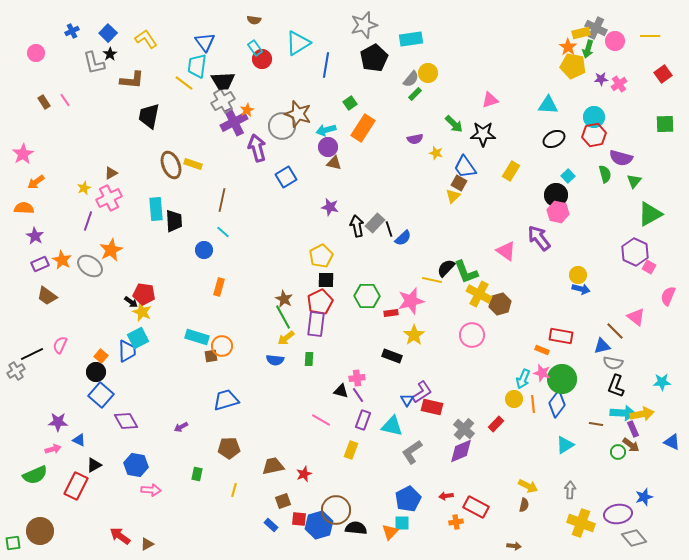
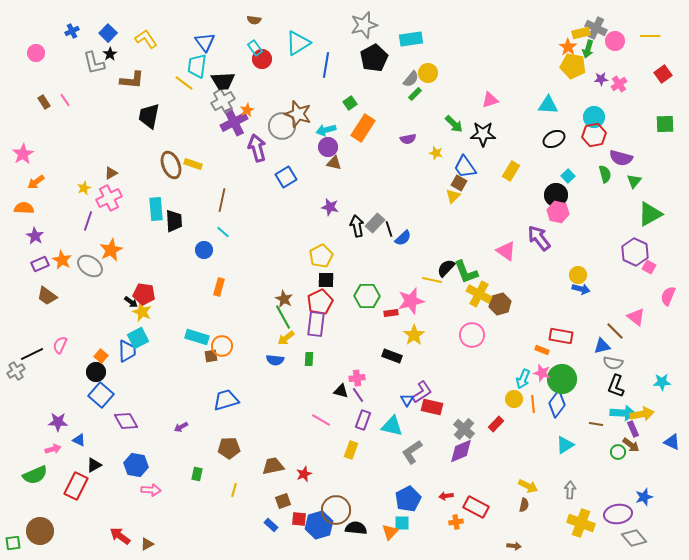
purple semicircle at (415, 139): moved 7 px left
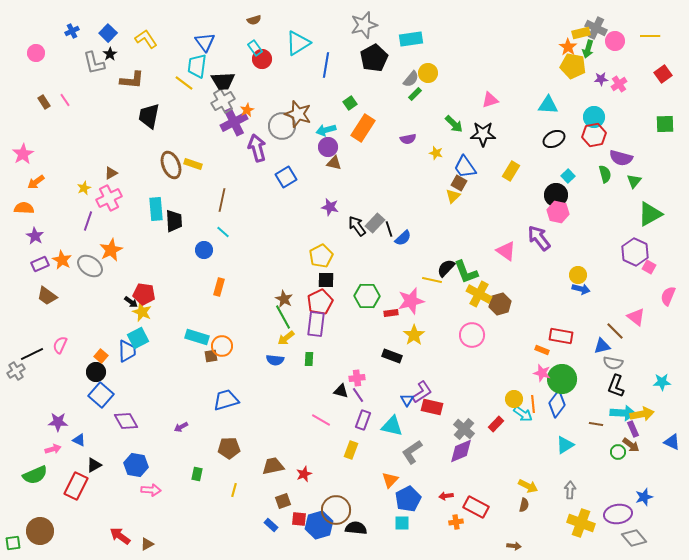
brown semicircle at (254, 20): rotated 24 degrees counterclockwise
black arrow at (357, 226): rotated 25 degrees counterclockwise
cyan arrow at (523, 379): moved 35 px down; rotated 78 degrees counterclockwise
orange triangle at (390, 532): moved 52 px up
